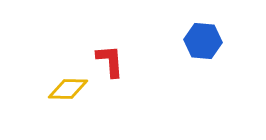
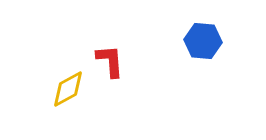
yellow diamond: rotated 30 degrees counterclockwise
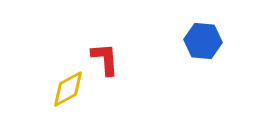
red L-shape: moved 5 px left, 2 px up
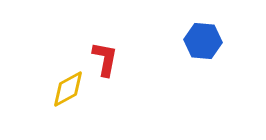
red L-shape: rotated 15 degrees clockwise
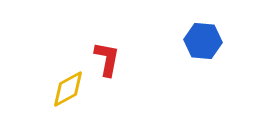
red L-shape: moved 2 px right
